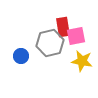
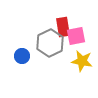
gray hexagon: rotated 12 degrees counterclockwise
blue circle: moved 1 px right
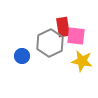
pink square: rotated 18 degrees clockwise
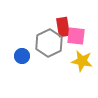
gray hexagon: moved 1 px left
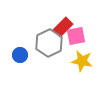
red rectangle: rotated 54 degrees clockwise
pink square: rotated 18 degrees counterclockwise
blue circle: moved 2 px left, 1 px up
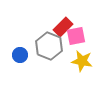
gray hexagon: moved 3 px down; rotated 12 degrees counterclockwise
